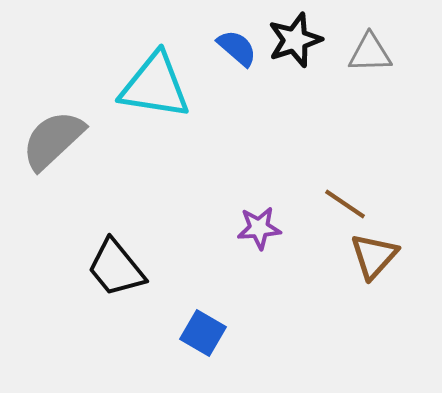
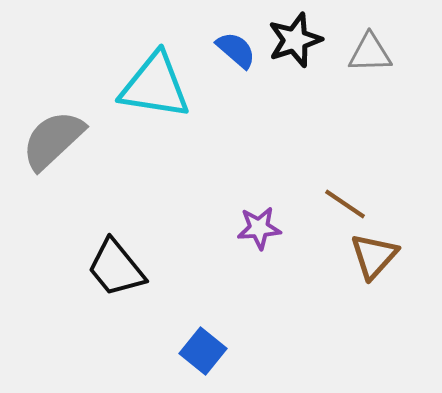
blue semicircle: moved 1 px left, 2 px down
blue square: moved 18 px down; rotated 9 degrees clockwise
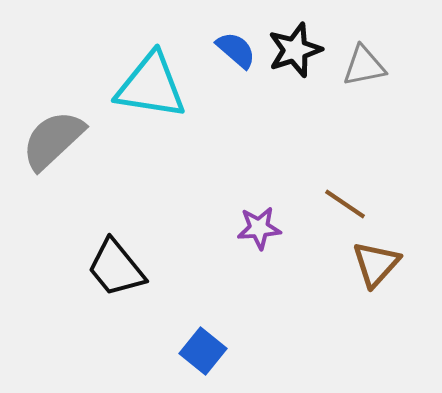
black star: moved 10 px down
gray triangle: moved 6 px left, 13 px down; rotated 9 degrees counterclockwise
cyan triangle: moved 4 px left
brown triangle: moved 2 px right, 8 px down
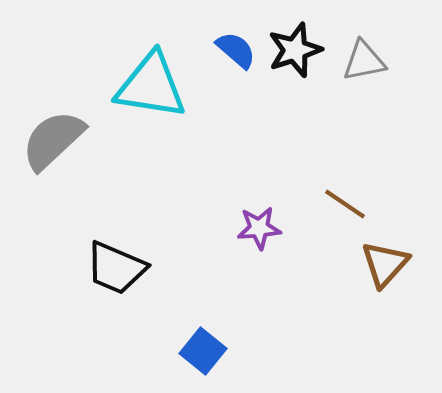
gray triangle: moved 5 px up
brown triangle: moved 9 px right
black trapezoid: rotated 28 degrees counterclockwise
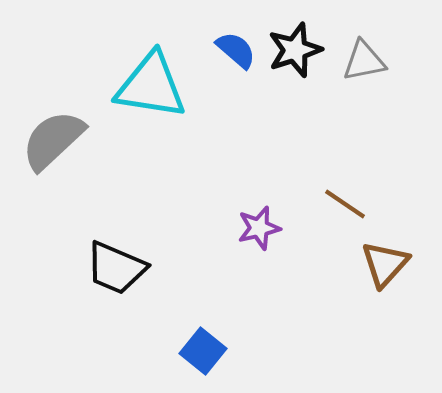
purple star: rotated 9 degrees counterclockwise
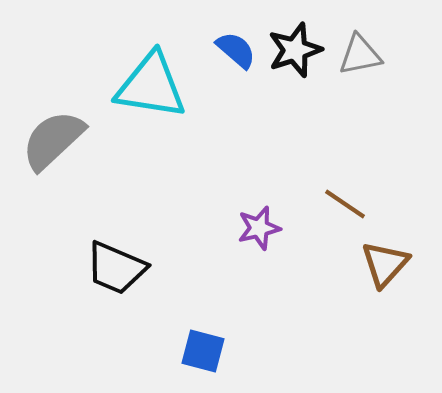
gray triangle: moved 4 px left, 6 px up
blue square: rotated 24 degrees counterclockwise
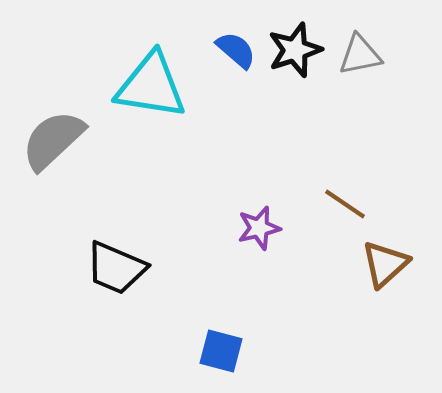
brown triangle: rotated 6 degrees clockwise
blue square: moved 18 px right
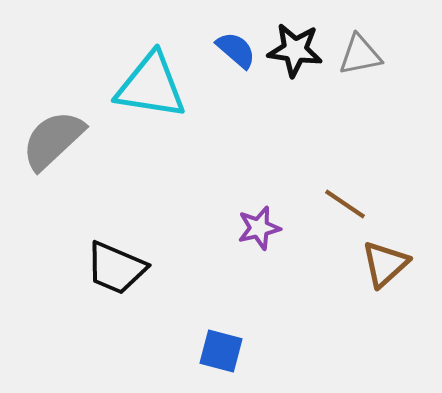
black star: rotated 26 degrees clockwise
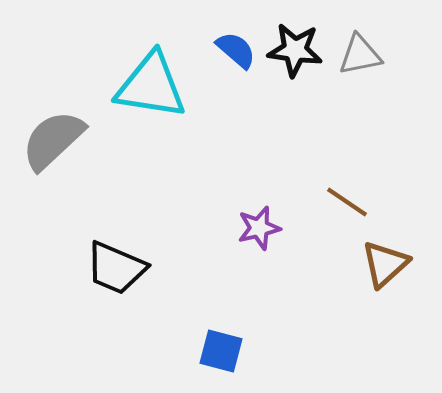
brown line: moved 2 px right, 2 px up
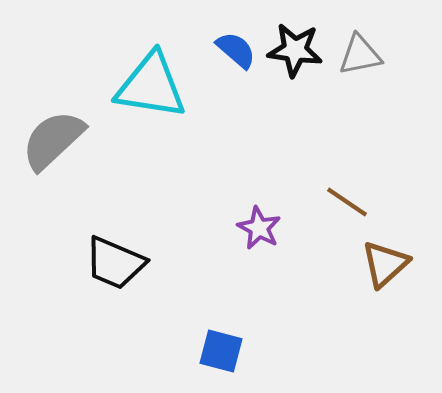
purple star: rotated 30 degrees counterclockwise
black trapezoid: moved 1 px left, 5 px up
